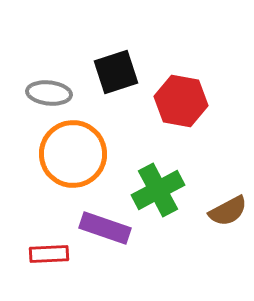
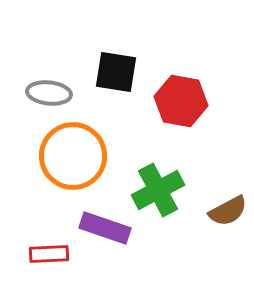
black square: rotated 27 degrees clockwise
orange circle: moved 2 px down
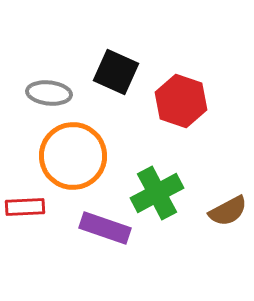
black square: rotated 15 degrees clockwise
red hexagon: rotated 9 degrees clockwise
green cross: moved 1 px left, 3 px down
red rectangle: moved 24 px left, 47 px up
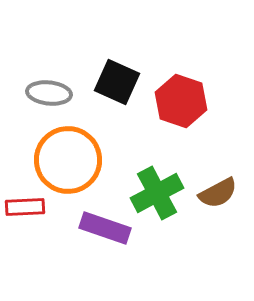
black square: moved 1 px right, 10 px down
orange circle: moved 5 px left, 4 px down
brown semicircle: moved 10 px left, 18 px up
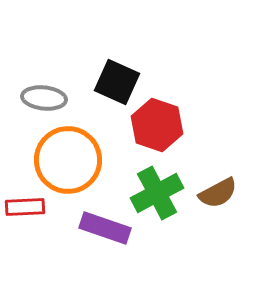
gray ellipse: moved 5 px left, 5 px down
red hexagon: moved 24 px left, 24 px down
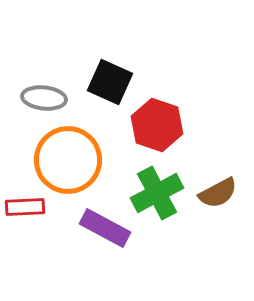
black square: moved 7 px left
purple rectangle: rotated 9 degrees clockwise
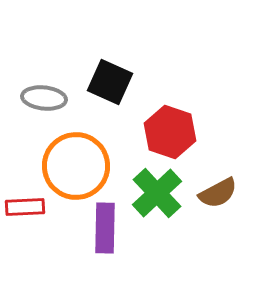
red hexagon: moved 13 px right, 7 px down
orange circle: moved 8 px right, 6 px down
green cross: rotated 15 degrees counterclockwise
purple rectangle: rotated 63 degrees clockwise
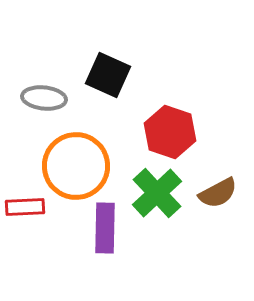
black square: moved 2 px left, 7 px up
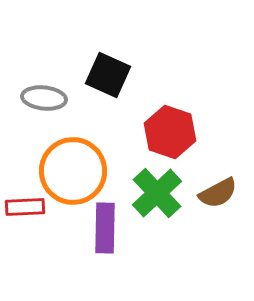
orange circle: moved 3 px left, 5 px down
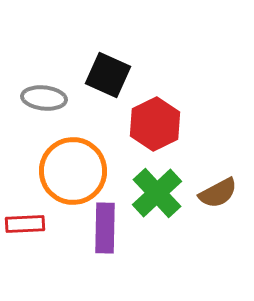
red hexagon: moved 15 px left, 8 px up; rotated 15 degrees clockwise
red rectangle: moved 17 px down
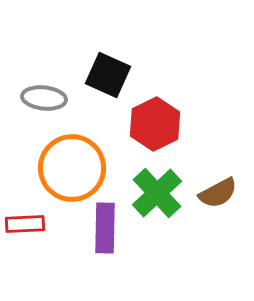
orange circle: moved 1 px left, 3 px up
